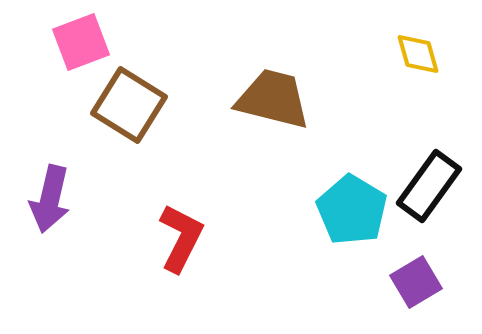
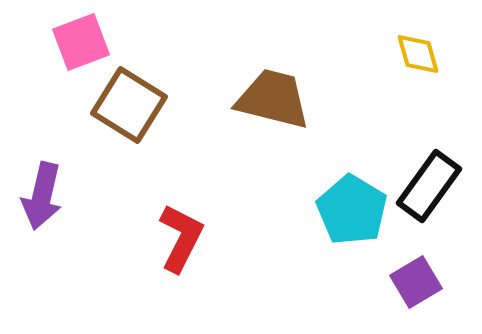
purple arrow: moved 8 px left, 3 px up
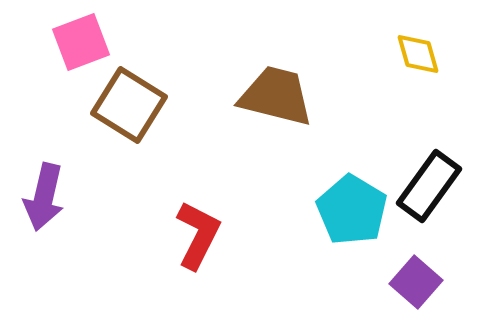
brown trapezoid: moved 3 px right, 3 px up
purple arrow: moved 2 px right, 1 px down
red L-shape: moved 17 px right, 3 px up
purple square: rotated 18 degrees counterclockwise
